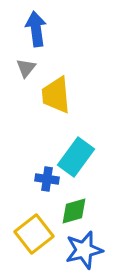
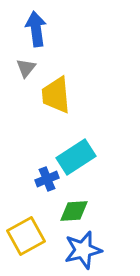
cyan rectangle: rotated 21 degrees clockwise
blue cross: rotated 30 degrees counterclockwise
green diamond: rotated 12 degrees clockwise
yellow square: moved 8 px left, 2 px down; rotated 9 degrees clockwise
blue star: moved 1 px left
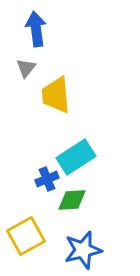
green diamond: moved 2 px left, 11 px up
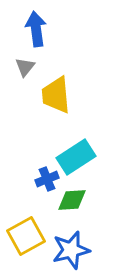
gray triangle: moved 1 px left, 1 px up
blue star: moved 12 px left
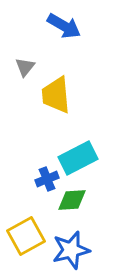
blue arrow: moved 28 px right, 3 px up; rotated 128 degrees clockwise
cyan rectangle: moved 2 px right, 1 px down; rotated 6 degrees clockwise
